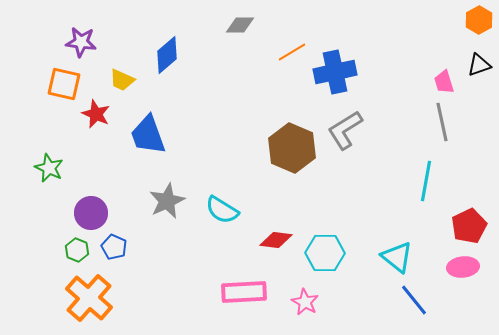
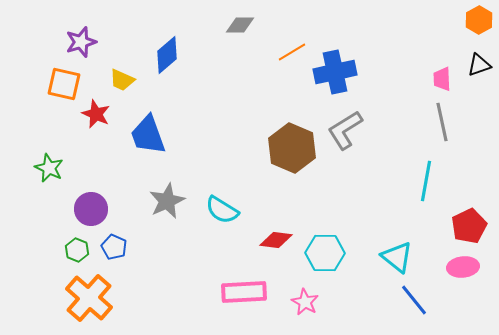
purple star: rotated 24 degrees counterclockwise
pink trapezoid: moved 2 px left, 3 px up; rotated 15 degrees clockwise
purple circle: moved 4 px up
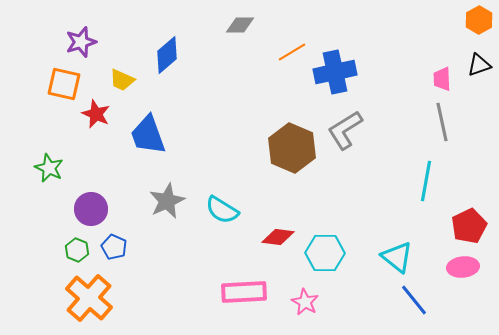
red diamond: moved 2 px right, 3 px up
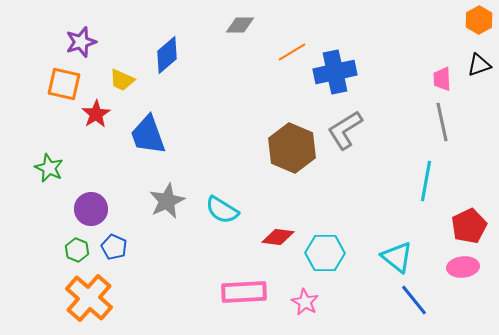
red star: rotated 16 degrees clockwise
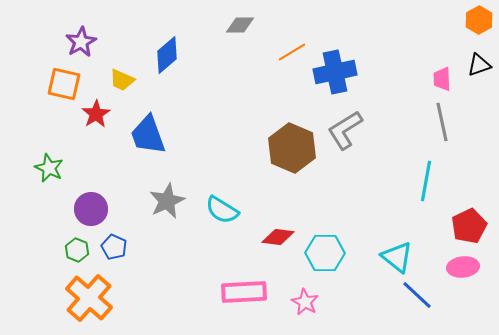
purple star: rotated 12 degrees counterclockwise
blue line: moved 3 px right, 5 px up; rotated 8 degrees counterclockwise
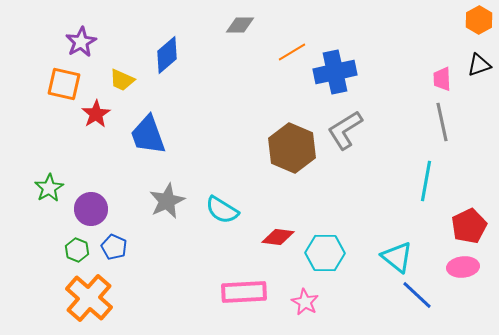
green star: moved 20 px down; rotated 16 degrees clockwise
